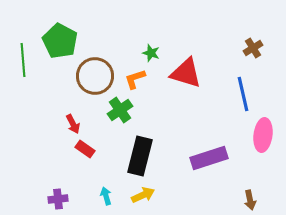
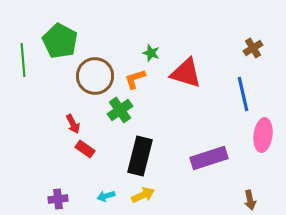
cyan arrow: rotated 90 degrees counterclockwise
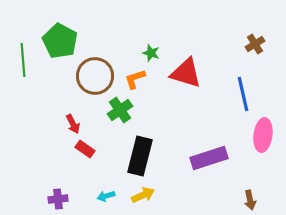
brown cross: moved 2 px right, 4 px up
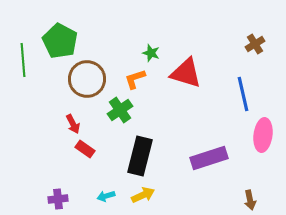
brown circle: moved 8 px left, 3 px down
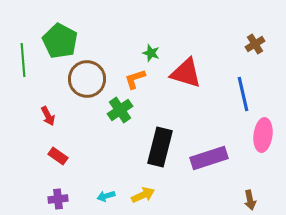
red arrow: moved 25 px left, 8 px up
red rectangle: moved 27 px left, 7 px down
black rectangle: moved 20 px right, 9 px up
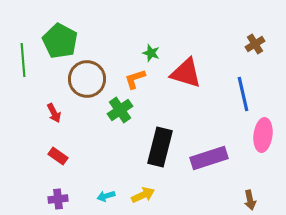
red arrow: moved 6 px right, 3 px up
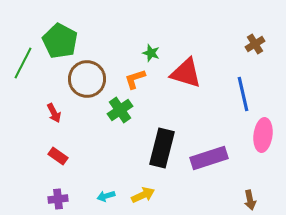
green line: moved 3 px down; rotated 32 degrees clockwise
black rectangle: moved 2 px right, 1 px down
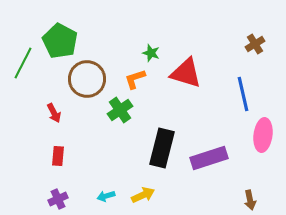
red rectangle: rotated 60 degrees clockwise
purple cross: rotated 18 degrees counterclockwise
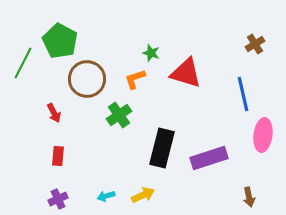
green cross: moved 1 px left, 5 px down
brown arrow: moved 1 px left, 3 px up
